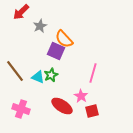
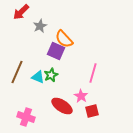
brown line: moved 2 px right, 1 px down; rotated 60 degrees clockwise
pink cross: moved 5 px right, 8 px down
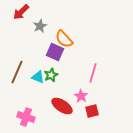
purple square: moved 1 px left, 1 px down
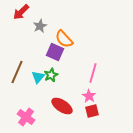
cyan triangle: rotated 48 degrees clockwise
pink star: moved 8 px right
pink cross: rotated 18 degrees clockwise
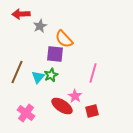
red arrow: moved 2 px down; rotated 42 degrees clockwise
purple square: moved 2 px down; rotated 18 degrees counterclockwise
pink star: moved 14 px left
pink cross: moved 4 px up
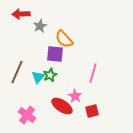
green star: moved 1 px left
pink cross: moved 1 px right, 2 px down
